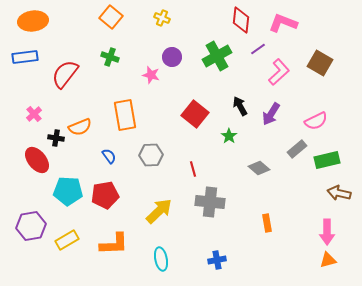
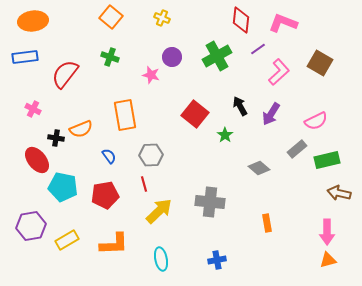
pink cross at (34, 114): moved 1 px left, 5 px up; rotated 21 degrees counterclockwise
orange semicircle at (80, 127): moved 1 px right, 2 px down
green star at (229, 136): moved 4 px left, 1 px up
red line at (193, 169): moved 49 px left, 15 px down
cyan pentagon at (68, 191): moved 5 px left, 4 px up; rotated 8 degrees clockwise
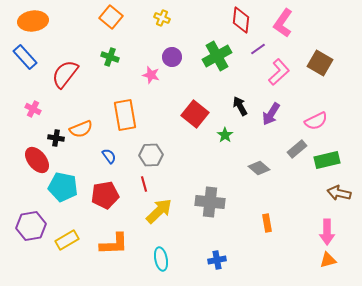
pink L-shape at (283, 23): rotated 76 degrees counterclockwise
blue rectangle at (25, 57): rotated 55 degrees clockwise
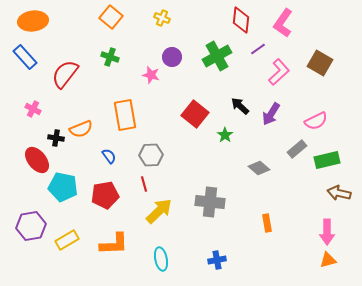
black arrow at (240, 106): rotated 18 degrees counterclockwise
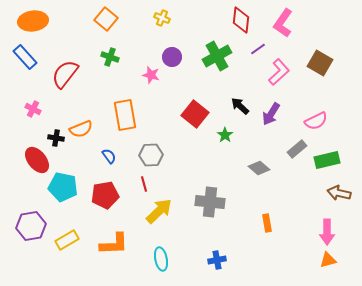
orange square at (111, 17): moved 5 px left, 2 px down
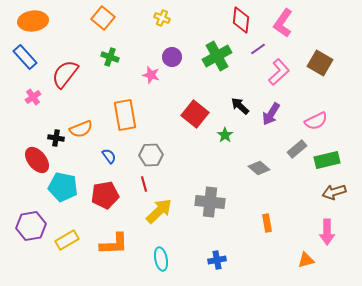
orange square at (106, 19): moved 3 px left, 1 px up
pink cross at (33, 109): moved 12 px up; rotated 28 degrees clockwise
brown arrow at (339, 193): moved 5 px left, 1 px up; rotated 30 degrees counterclockwise
orange triangle at (328, 260): moved 22 px left
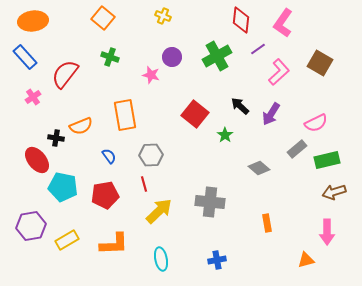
yellow cross at (162, 18): moved 1 px right, 2 px up
pink semicircle at (316, 121): moved 2 px down
orange semicircle at (81, 129): moved 3 px up
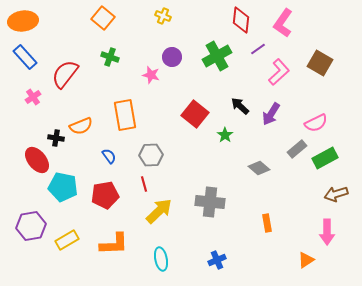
orange ellipse at (33, 21): moved 10 px left
green rectangle at (327, 160): moved 2 px left, 2 px up; rotated 15 degrees counterclockwise
brown arrow at (334, 192): moved 2 px right, 2 px down
blue cross at (217, 260): rotated 12 degrees counterclockwise
orange triangle at (306, 260): rotated 18 degrees counterclockwise
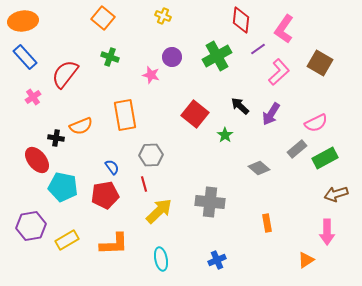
pink L-shape at (283, 23): moved 1 px right, 6 px down
blue semicircle at (109, 156): moved 3 px right, 11 px down
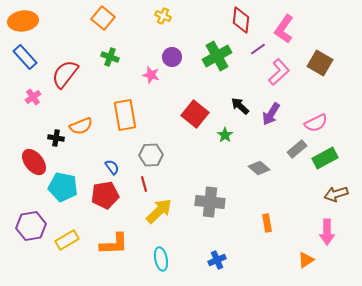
red ellipse at (37, 160): moved 3 px left, 2 px down
